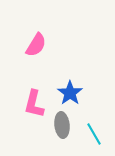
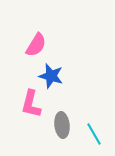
blue star: moved 19 px left, 17 px up; rotated 20 degrees counterclockwise
pink L-shape: moved 3 px left
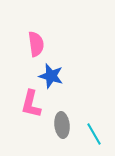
pink semicircle: moved 1 px up; rotated 40 degrees counterclockwise
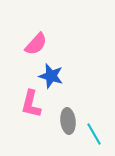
pink semicircle: rotated 50 degrees clockwise
gray ellipse: moved 6 px right, 4 px up
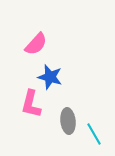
blue star: moved 1 px left, 1 px down
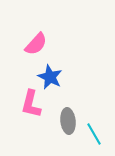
blue star: rotated 10 degrees clockwise
